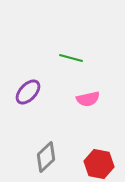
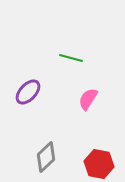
pink semicircle: rotated 135 degrees clockwise
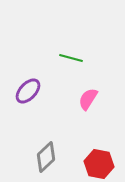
purple ellipse: moved 1 px up
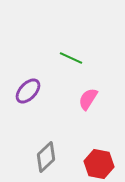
green line: rotated 10 degrees clockwise
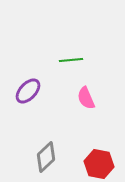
green line: moved 2 px down; rotated 30 degrees counterclockwise
pink semicircle: moved 2 px left, 1 px up; rotated 55 degrees counterclockwise
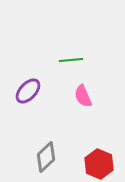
pink semicircle: moved 3 px left, 2 px up
red hexagon: rotated 12 degrees clockwise
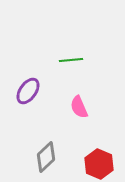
purple ellipse: rotated 8 degrees counterclockwise
pink semicircle: moved 4 px left, 11 px down
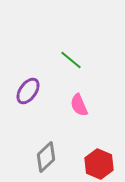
green line: rotated 45 degrees clockwise
pink semicircle: moved 2 px up
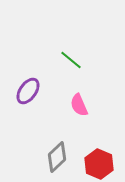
gray diamond: moved 11 px right
